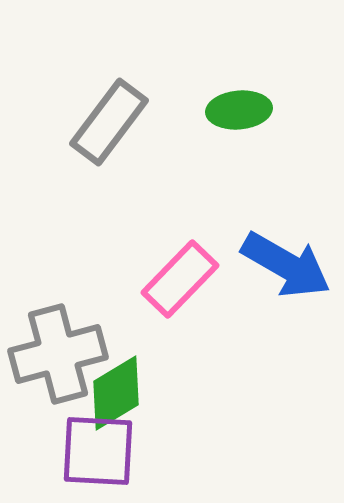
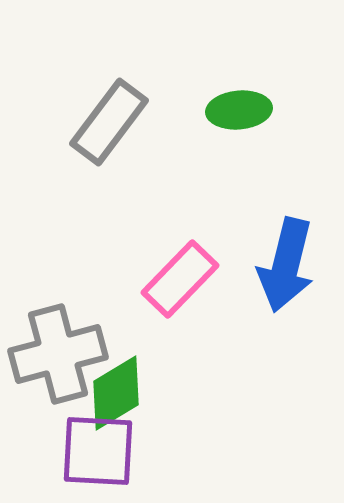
blue arrow: rotated 74 degrees clockwise
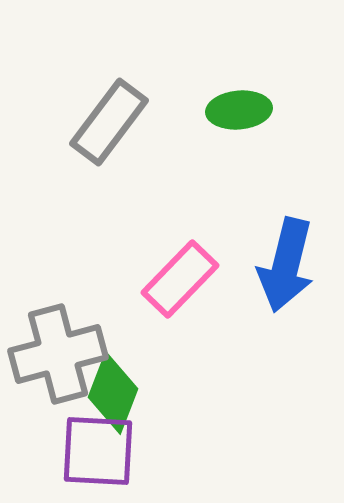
green diamond: moved 3 px left; rotated 38 degrees counterclockwise
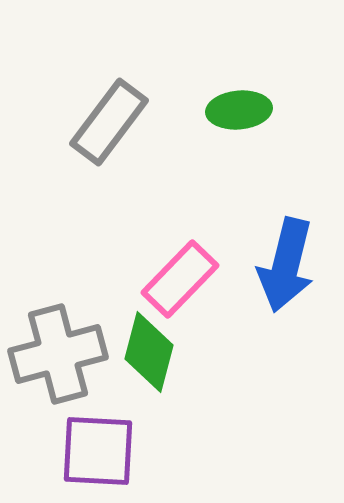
green diamond: moved 36 px right, 41 px up; rotated 6 degrees counterclockwise
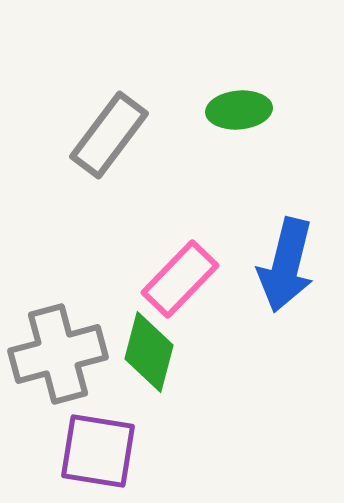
gray rectangle: moved 13 px down
purple square: rotated 6 degrees clockwise
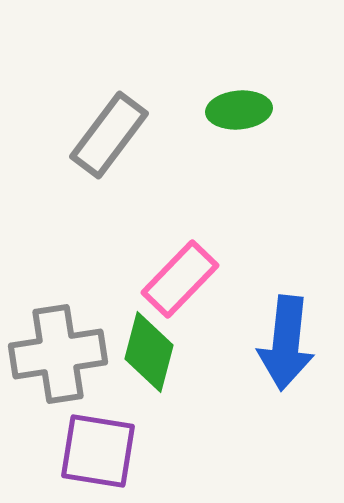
blue arrow: moved 78 px down; rotated 8 degrees counterclockwise
gray cross: rotated 6 degrees clockwise
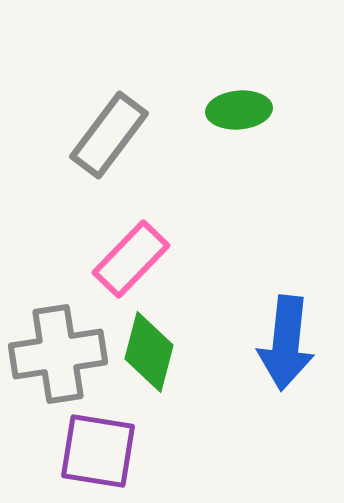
pink rectangle: moved 49 px left, 20 px up
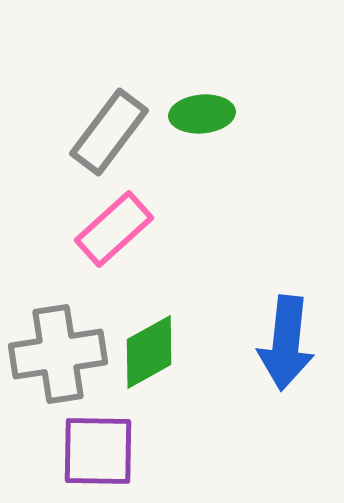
green ellipse: moved 37 px left, 4 px down
gray rectangle: moved 3 px up
pink rectangle: moved 17 px left, 30 px up; rotated 4 degrees clockwise
green diamond: rotated 46 degrees clockwise
purple square: rotated 8 degrees counterclockwise
